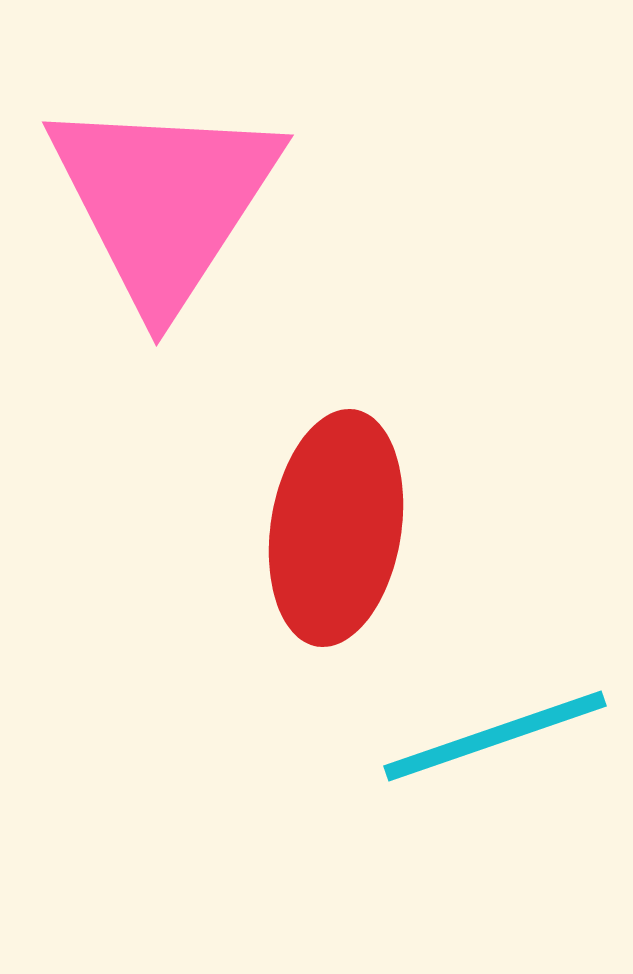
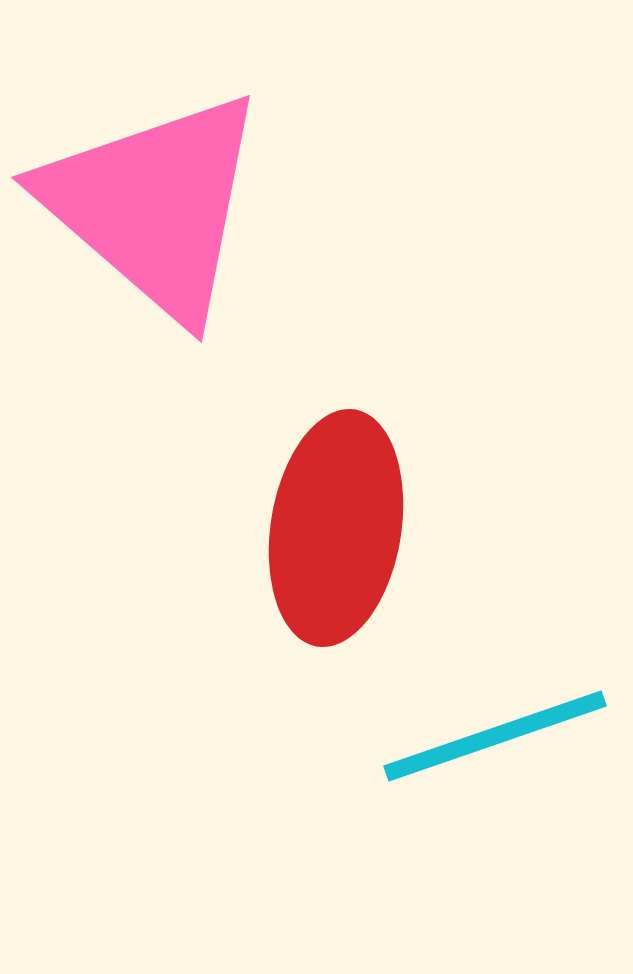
pink triangle: moved 10 px left, 4 px down; rotated 22 degrees counterclockwise
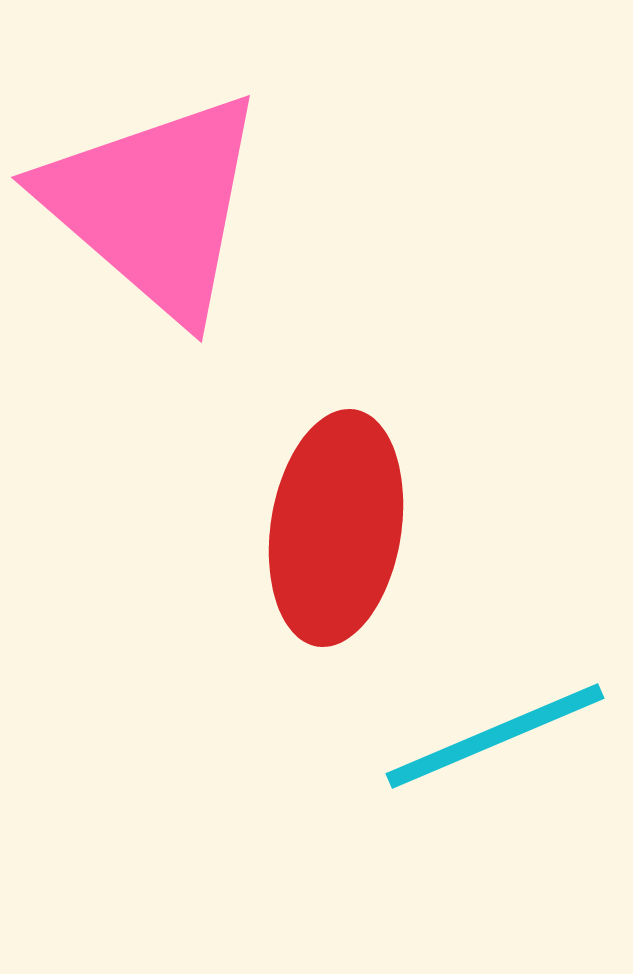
cyan line: rotated 4 degrees counterclockwise
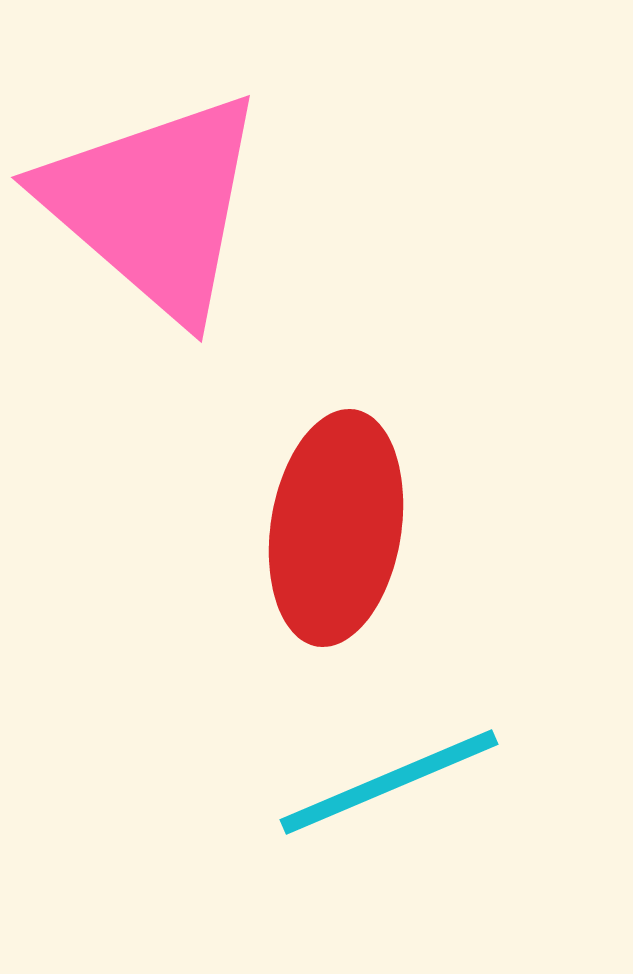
cyan line: moved 106 px left, 46 px down
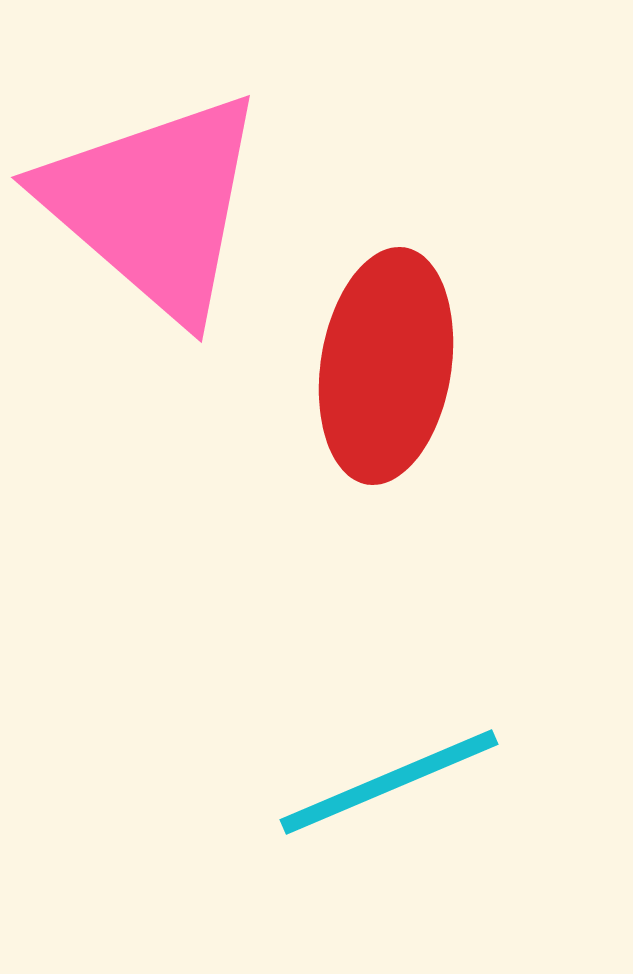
red ellipse: moved 50 px right, 162 px up
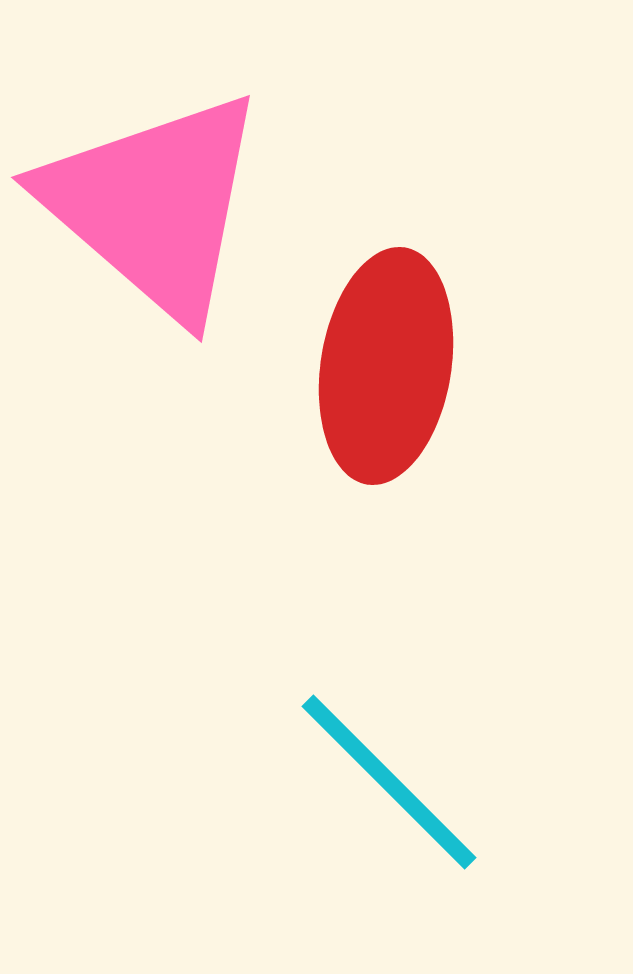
cyan line: rotated 68 degrees clockwise
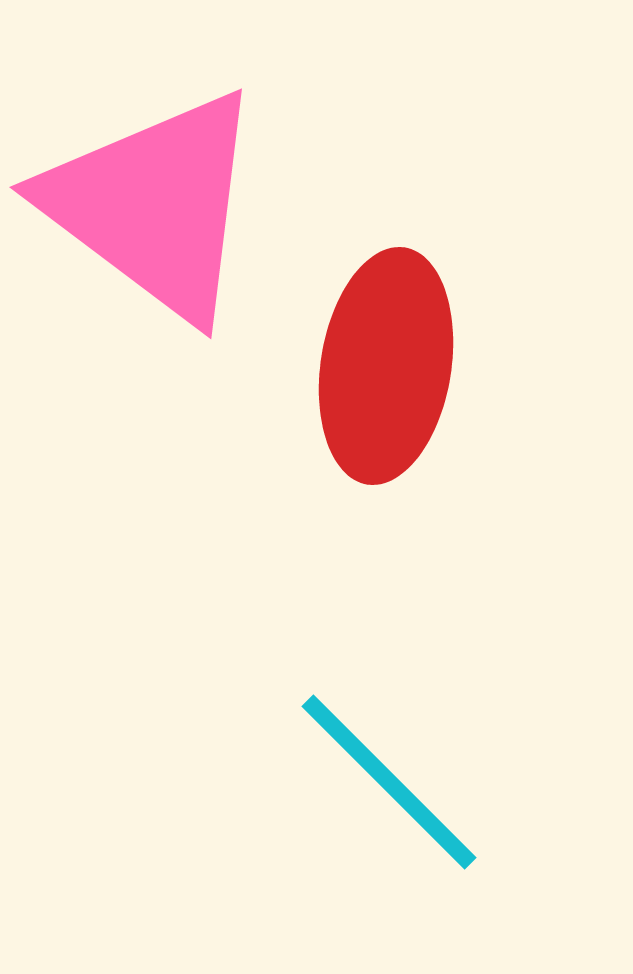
pink triangle: rotated 4 degrees counterclockwise
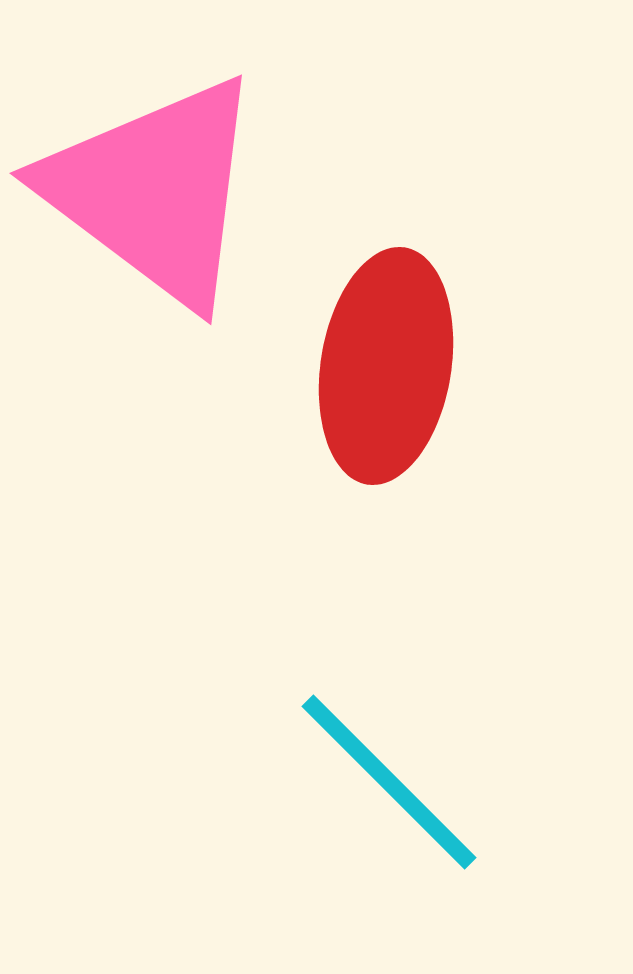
pink triangle: moved 14 px up
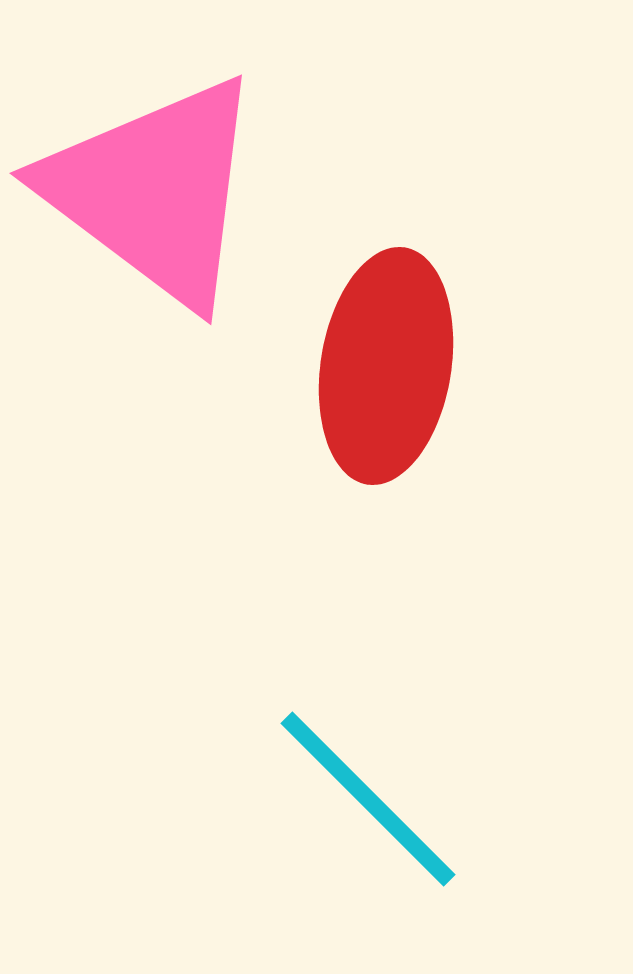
cyan line: moved 21 px left, 17 px down
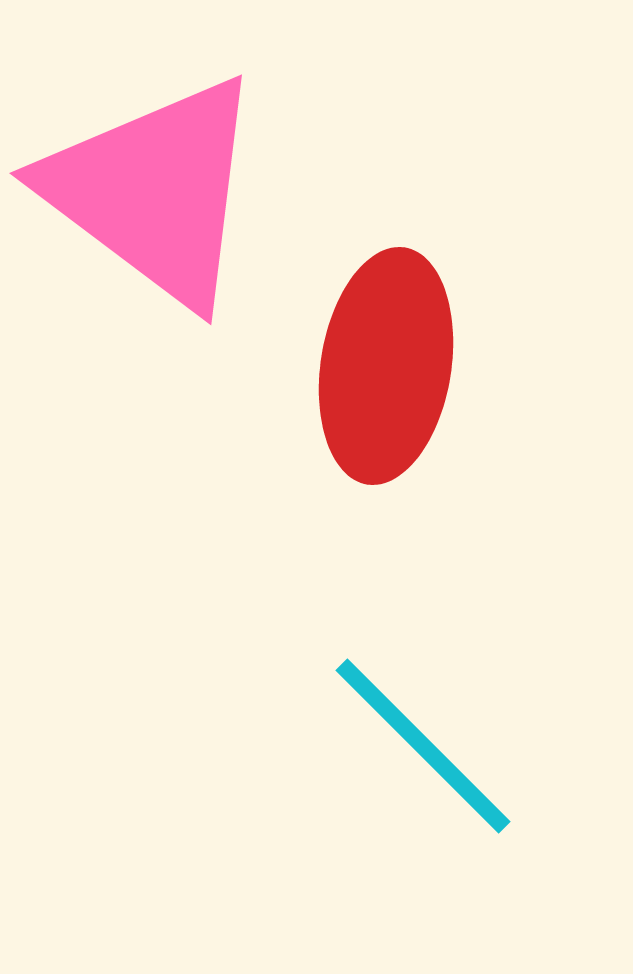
cyan line: moved 55 px right, 53 px up
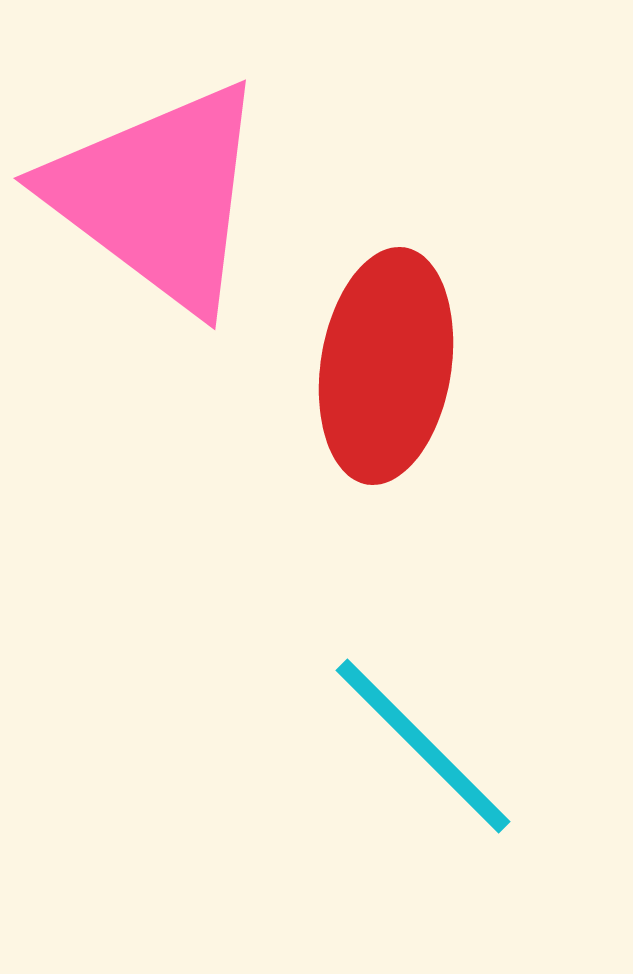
pink triangle: moved 4 px right, 5 px down
